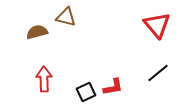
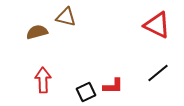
red triangle: rotated 24 degrees counterclockwise
red arrow: moved 1 px left, 1 px down
red L-shape: moved 1 px up; rotated 10 degrees clockwise
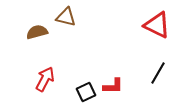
black line: rotated 20 degrees counterclockwise
red arrow: moved 2 px right, 1 px up; rotated 30 degrees clockwise
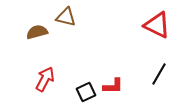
black line: moved 1 px right, 1 px down
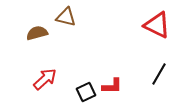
brown semicircle: moved 1 px down
red arrow: rotated 20 degrees clockwise
red L-shape: moved 1 px left
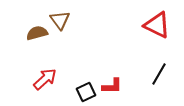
brown triangle: moved 6 px left, 3 px down; rotated 40 degrees clockwise
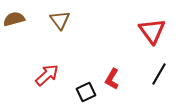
red triangle: moved 5 px left, 6 px down; rotated 28 degrees clockwise
brown semicircle: moved 23 px left, 14 px up
red arrow: moved 2 px right, 4 px up
red L-shape: moved 7 px up; rotated 120 degrees clockwise
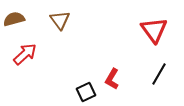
red triangle: moved 2 px right, 1 px up
red arrow: moved 22 px left, 21 px up
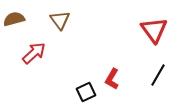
red arrow: moved 9 px right, 1 px up
black line: moved 1 px left, 1 px down
